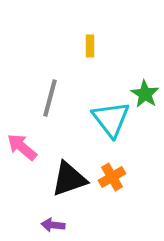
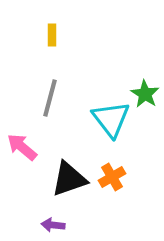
yellow rectangle: moved 38 px left, 11 px up
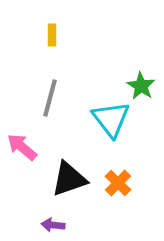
green star: moved 4 px left, 8 px up
orange cross: moved 6 px right, 6 px down; rotated 16 degrees counterclockwise
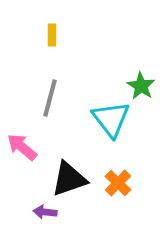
purple arrow: moved 8 px left, 13 px up
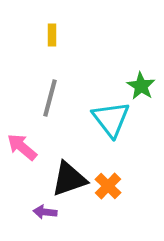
orange cross: moved 10 px left, 3 px down
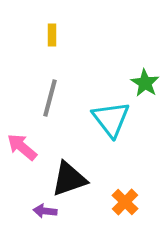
green star: moved 4 px right, 3 px up
orange cross: moved 17 px right, 16 px down
purple arrow: moved 1 px up
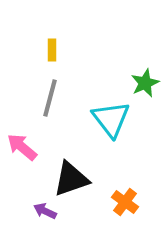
yellow rectangle: moved 15 px down
green star: rotated 16 degrees clockwise
black triangle: moved 2 px right
orange cross: rotated 8 degrees counterclockwise
purple arrow: rotated 20 degrees clockwise
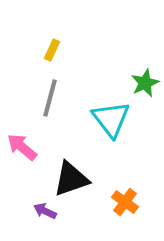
yellow rectangle: rotated 25 degrees clockwise
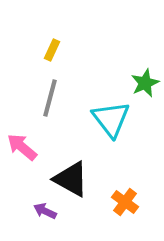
black triangle: rotated 48 degrees clockwise
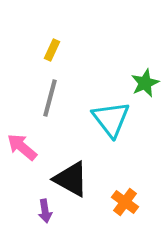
purple arrow: rotated 125 degrees counterclockwise
